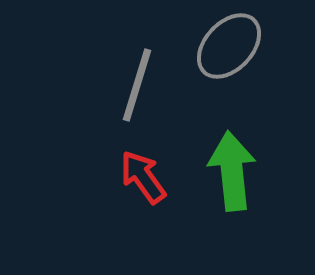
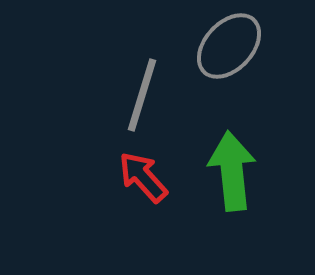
gray line: moved 5 px right, 10 px down
red arrow: rotated 6 degrees counterclockwise
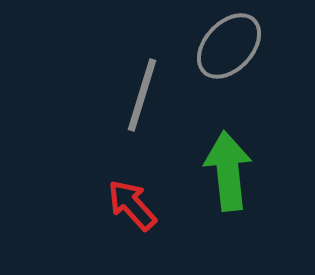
green arrow: moved 4 px left
red arrow: moved 11 px left, 28 px down
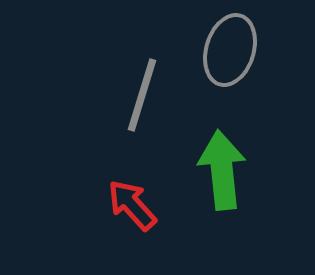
gray ellipse: moved 1 px right, 4 px down; rotated 26 degrees counterclockwise
green arrow: moved 6 px left, 1 px up
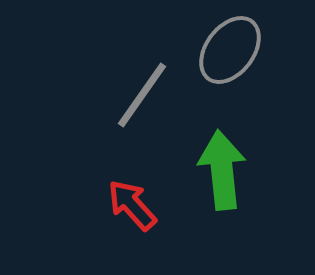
gray ellipse: rotated 20 degrees clockwise
gray line: rotated 18 degrees clockwise
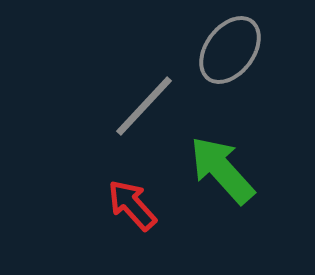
gray line: moved 2 px right, 11 px down; rotated 8 degrees clockwise
green arrow: rotated 36 degrees counterclockwise
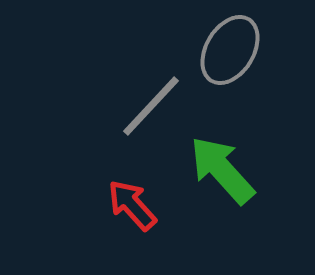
gray ellipse: rotated 6 degrees counterclockwise
gray line: moved 7 px right
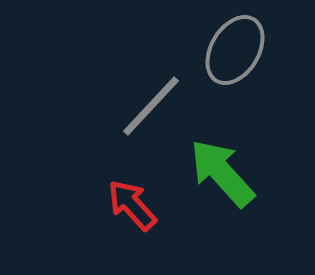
gray ellipse: moved 5 px right
green arrow: moved 3 px down
